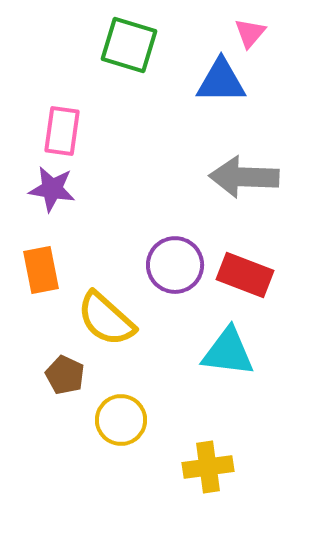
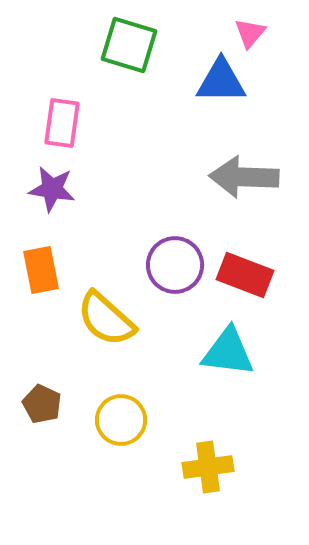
pink rectangle: moved 8 px up
brown pentagon: moved 23 px left, 29 px down
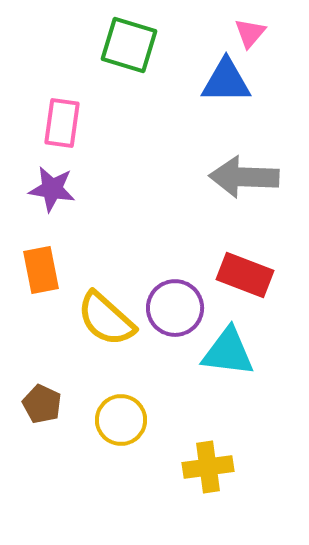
blue triangle: moved 5 px right
purple circle: moved 43 px down
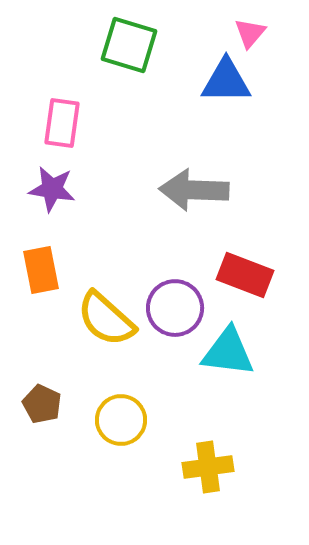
gray arrow: moved 50 px left, 13 px down
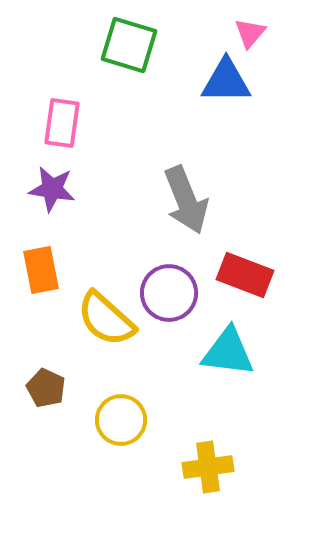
gray arrow: moved 8 px left, 10 px down; rotated 114 degrees counterclockwise
purple circle: moved 6 px left, 15 px up
brown pentagon: moved 4 px right, 16 px up
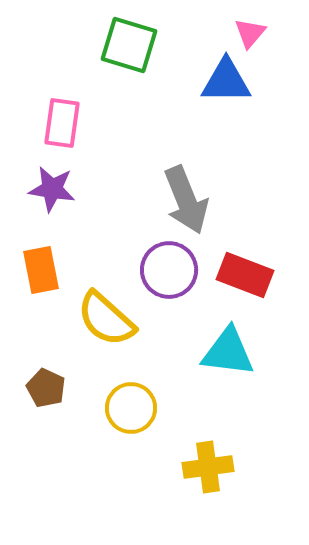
purple circle: moved 23 px up
yellow circle: moved 10 px right, 12 px up
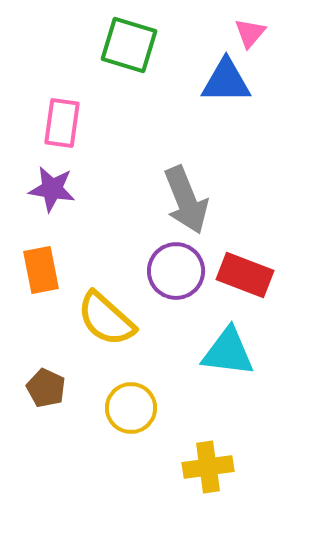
purple circle: moved 7 px right, 1 px down
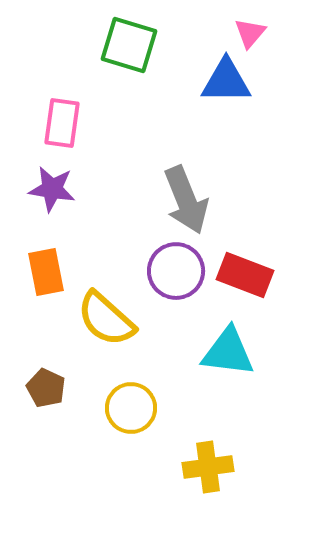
orange rectangle: moved 5 px right, 2 px down
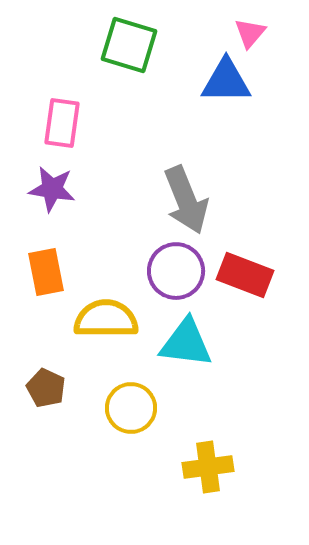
yellow semicircle: rotated 138 degrees clockwise
cyan triangle: moved 42 px left, 9 px up
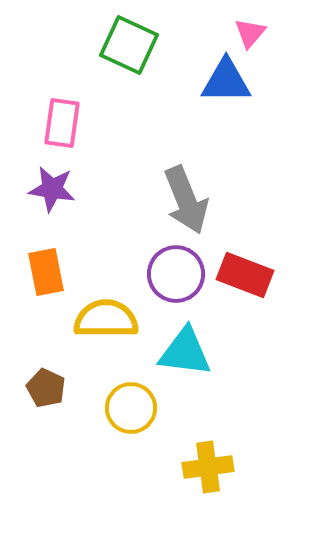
green square: rotated 8 degrees clockwise
purple circle: moved 3 px down
cyan triangle: moved 1 px left, 9 px down
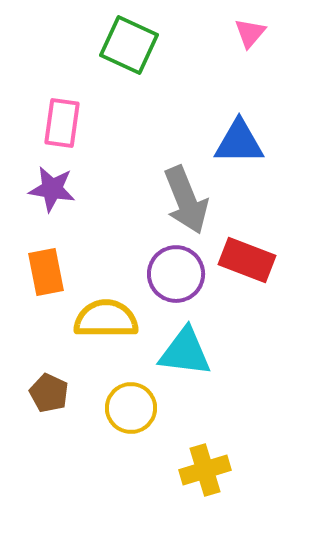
blue triangle: moved 13 px right, 61 px down
red rectangle: moved 2 px right, 15 px up
brown pentagon: moved 3 px right, 5 px down
yellow cross: moved 3 px left, 3 px down; rotated 9 degrees counterclockwise
